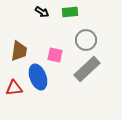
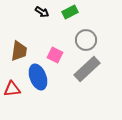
green rectangle: rotated 21 degrees counterclockwise
pink square: rotated 14 degrees clockwise
red triangle: moved 2 px left, 1 px down
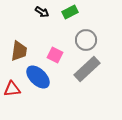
blue ellipse: rotated 25 degrees counterclockwise
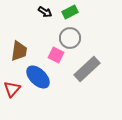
black arrow: moved 3 px right
gray circle: moved 16 px left, 2 px up
pink square: moved 1 px right
red triangle: rotated 42 degrees counterclockwise
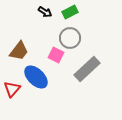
brown trapezoid: rotated 30 degrees clockwise
blue ellipse: moved 2 px left
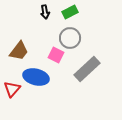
black arrow: rotated 48 degrees clockwise
blue ellipse: rotated 30 degrees counterclockwise
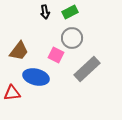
gray circle: moved 2 px right
red triangle: moved 4 px down; rotated 42 degrees clockwise
